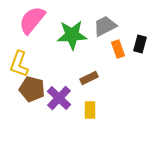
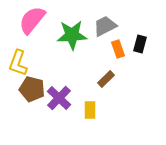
yellow L-shape: moved 1 px left, 1 px up
brown rectangle: moved 17 px right, 1 px down; rotated 18 degrees counterclockwise
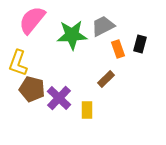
gray trapezoid: moved 2 px left
yellow rectangle: moved 3 px left
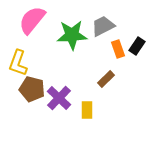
black rectangle: moved 3 px left, 2 px down; rotated 18 degrees clockwise
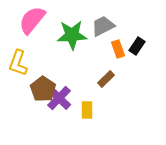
brown pentagon: moved 11 px right; rotated 20 degrees clockwise
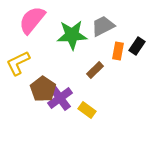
orange rectangle: moved 2 px down; rotated 30 degrees clockwise
yellow L-shape: rotated 44 degrees clockwise
brown rectangle: moved 11 px left, 9 px up
purple cross: moved 1 px right; rotated 10 degrees clockwise
yellow rectangle: rotated 54 degrees counterclockwise
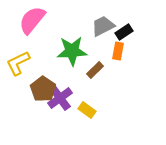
green star: moved 16 px down
black rectangle: moved 13 px left, 14 px up; rotated 24 degrees clockwise
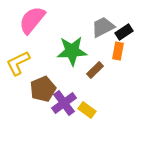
gray trapezoid: moved 1 px down
brown pentagon: rotated 15 degrees clockwise
purple cross: moved 4 px right, 5 px down
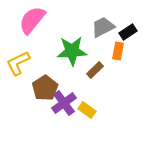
black rectangle: moved 4 px right
brown pentagon: moved 2 px right, 1 px up; rotated 10 degrees counterclockwise
